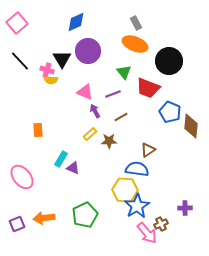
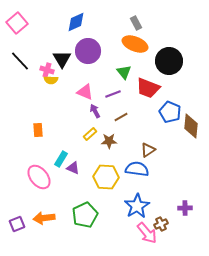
pink ellipse: moved 17 px right
yellow hexagon: moved 19 px left, 13 px up
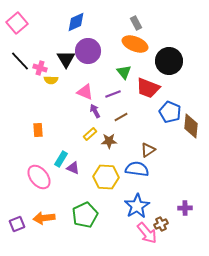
black triangle: moved 4 px right
pink cross: moved 7 px left, 2 px up
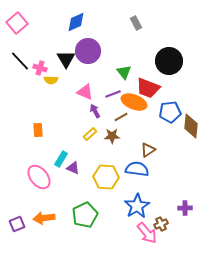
orange ellipse: moved 1 px left, 58 px down
blue pentagon: rotated 30 degrees counterclockwise
brown star: moved 3 px right, 5 px up
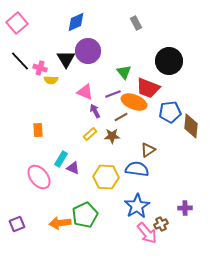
orange arrow: moved 16 px right, 5 px down
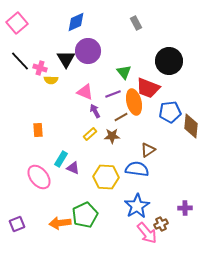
orange ellipse: rotated 55 degrees clockwise
